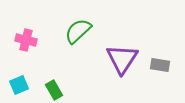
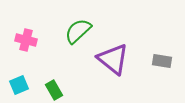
purple triangle: moved 9 px left; rotated 24 degrees counterclockwise
gray rectangle: moved 2 px right, 4 px up
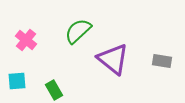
pink cross: rotated 25 degrees clockwise
cyan square: moved 2 px left, 4 px up; rotated 18 degrees clockwise
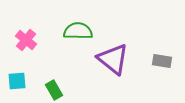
green semicircle: rotated 44 degrees clockwise
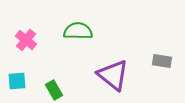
purple triangle: moved 16 px down
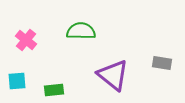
green semicircle: moved 3 px right
gray rectangle: moved 2 px down
green rectangle: rotated 66 degrees counterclockwise
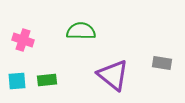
pink cross: moved 3 px left; rotated 20 degrees counterclockwise
green rectangle: moved 7 px left, 10 px up
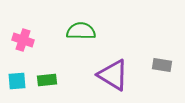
gray rectangle: moved 2 px down
purple triangle: rotated 8 degrees counterclockwise
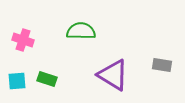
green rectangle: moved 1 px up; rotated 24 degrees clockwise
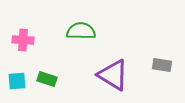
pink cross: rotated 15 degrees counterclockwise
